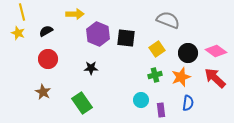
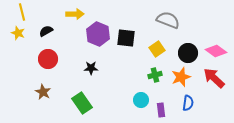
red arrow: moved 1 px left
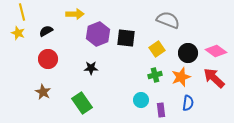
purple hexagon: rotated 15 degrees clockwise
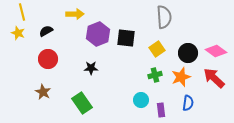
gray semicircle: moved 4 px left, 3 px up; rotated 65 degrees clockwise
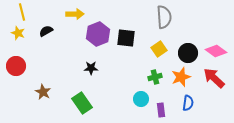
yellow square: moved 2 px right
red circle: moved 32 px left, 7 px down
green cross: moved 2 px down
cyan circle: moved 1 px up
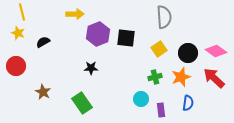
black semicircle: moved 3 px left, 11 px down
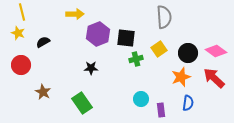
red circle: moved 5 px right, 1 px up
green cross: moved 19 px left, 18 px up
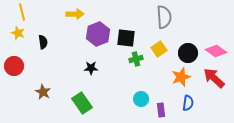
black semicircle: rotated 112 degrees clockwise
red circle: moved 7 px left, 1 px down
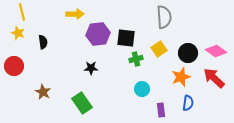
purple hexagon: rotated 15 degrees clockwise
cyan circle: moved 1 px right, 10 px up
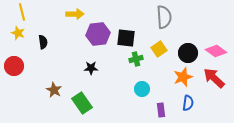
orange star: moved 2 px right
brown star: moved 11 px right, 2 px up
